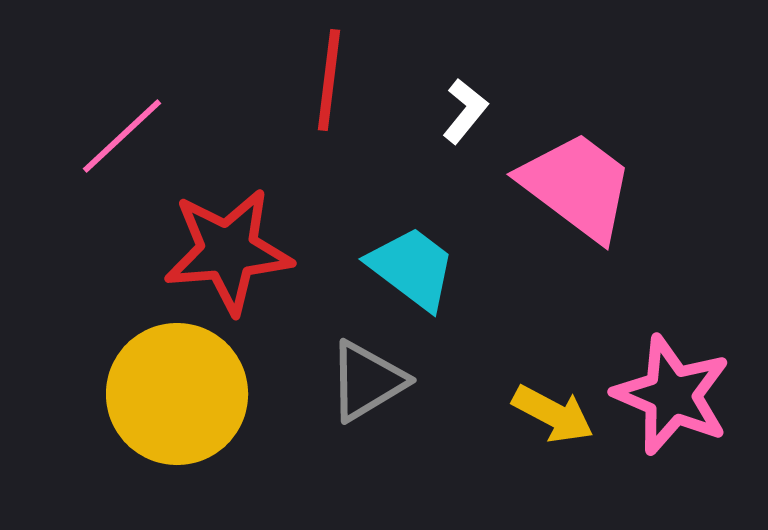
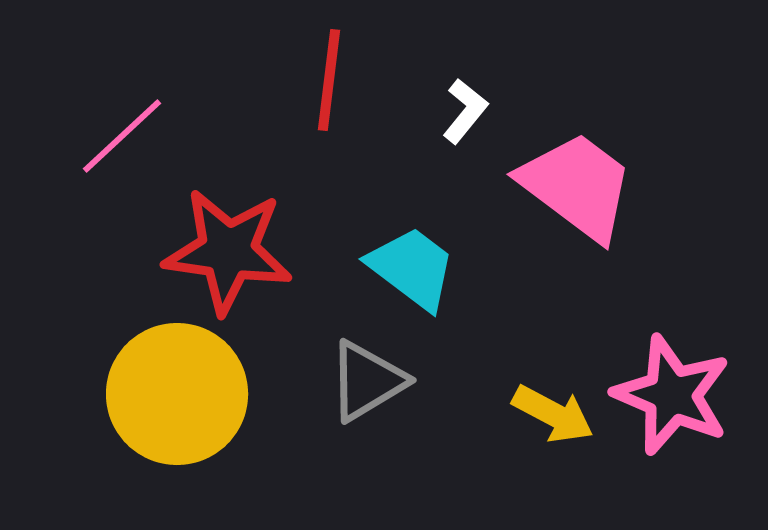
red star: rotated 13 degrees clockwise
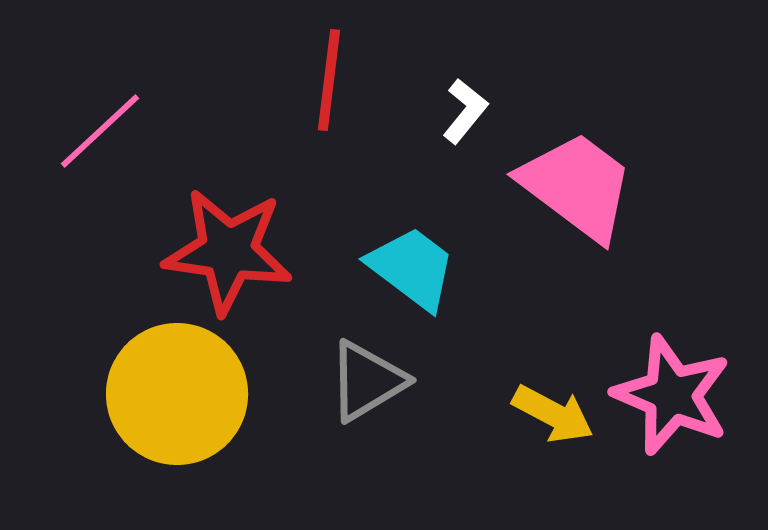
pink line: moved 22 px left, 5 px up
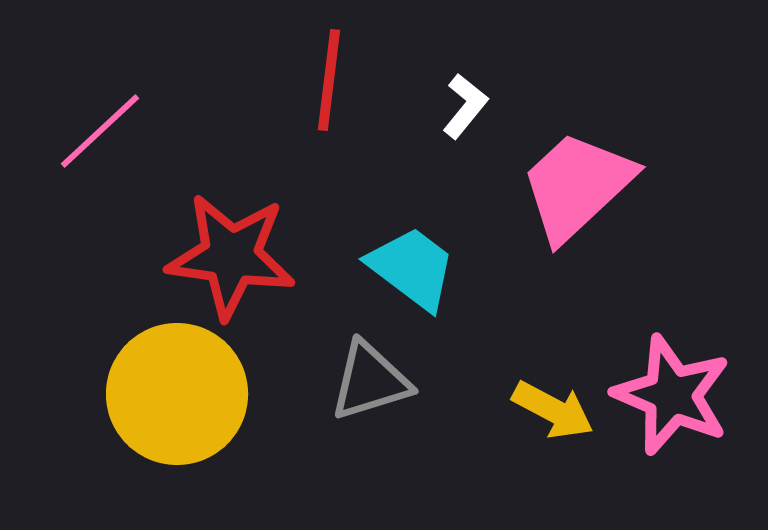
white L-shape: moved 5 px up
pink trapezoid: rotated 80 degrees counterclockwise
red star: moved 3 px right, 5 px down
gray triangle: moved 3 px right; rotated 14 degrees clockwise
yellow arrow: moved 4 px up
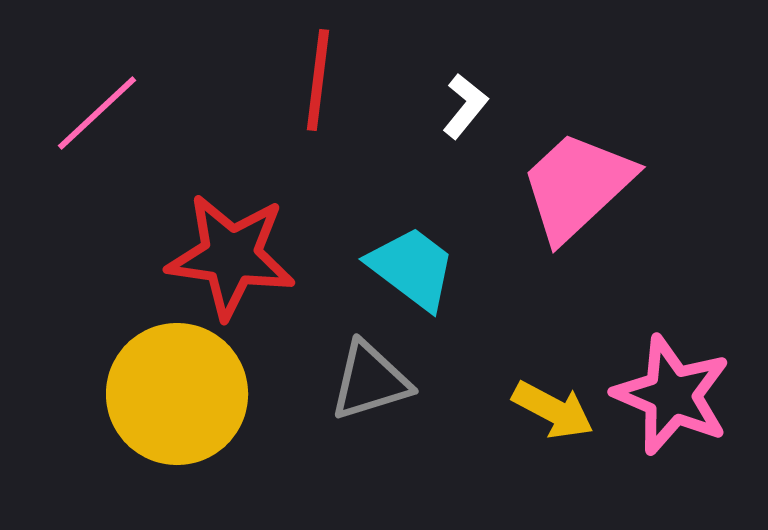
red line: moved 11 px left
pink line: moved 3 px left, 18 px up
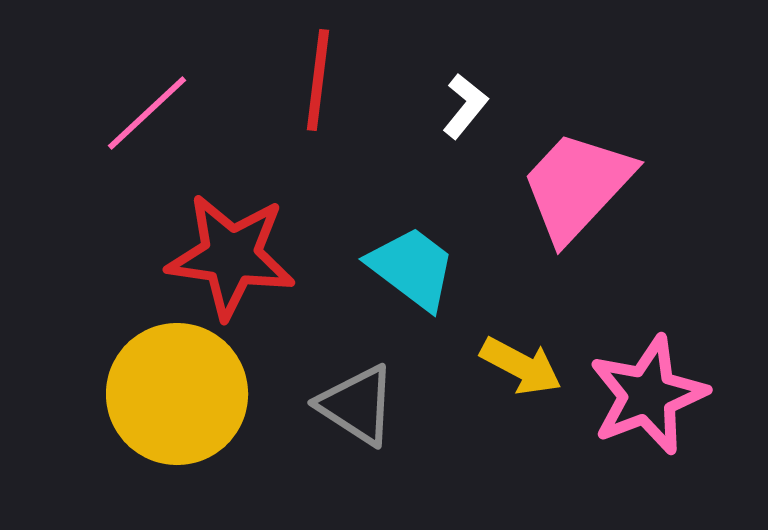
pink line: moved 50 px right
pink trapezoid: rotated 4 degrees counterclockwise
gray triangle: moved 13 px left, 24 px down; rotated 50 degrees clockwise
pink star: moved 24 px left; rotated 28 degrees clockwise
yellow arrow: moved 32 px left, 44 px up
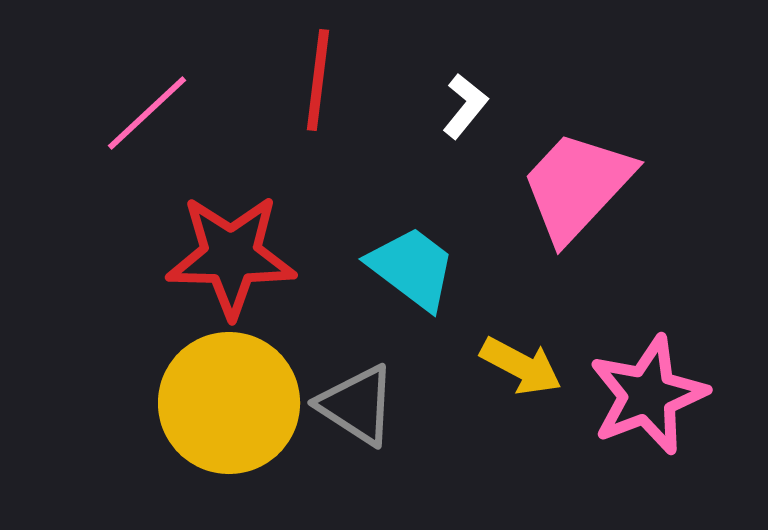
red star: rotated 7 degrees counterclockwise
yellow circle: moved 52 px right, 9 px down
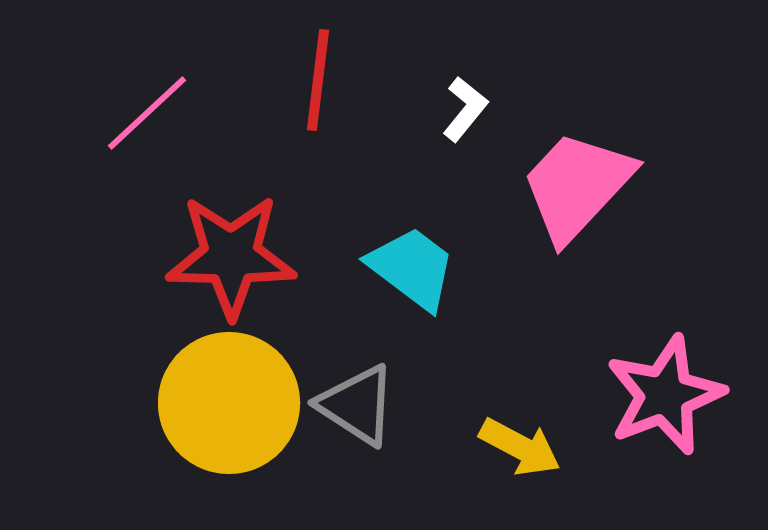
white L-shape: moved 3 px down
yellow arrow: moved 1 px left, 81 px down
pink star: moved 17 px right
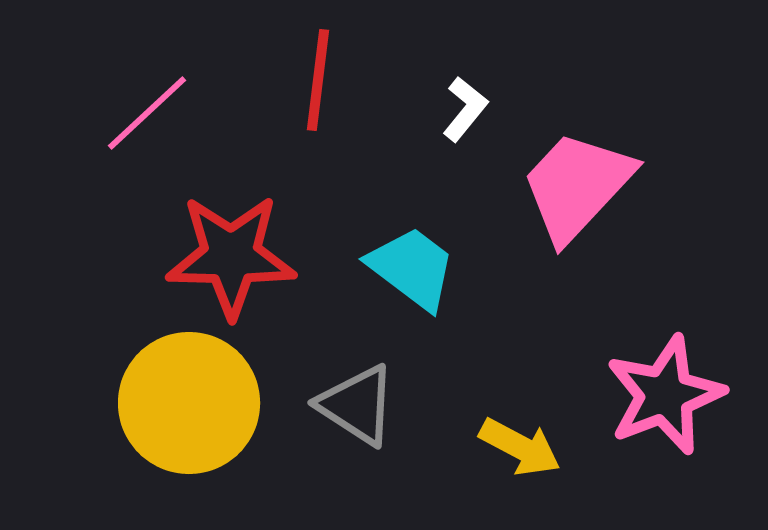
yellow circle: moved 40 px left
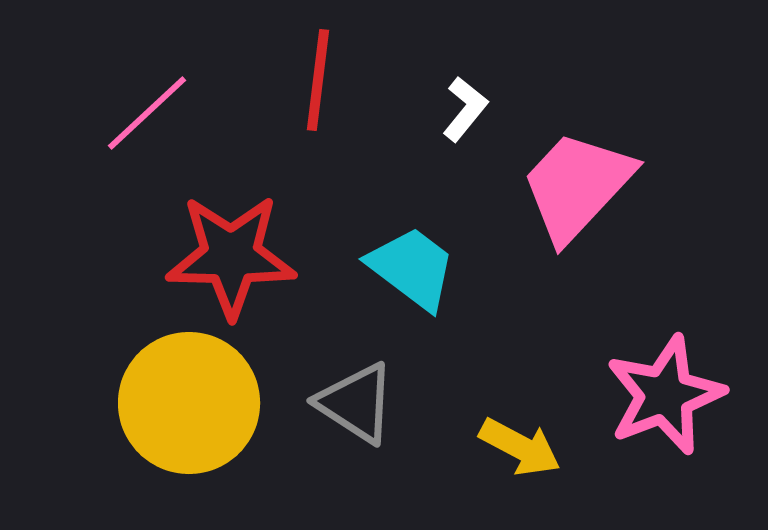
gray triangle: moved 1 px left, 2 px up
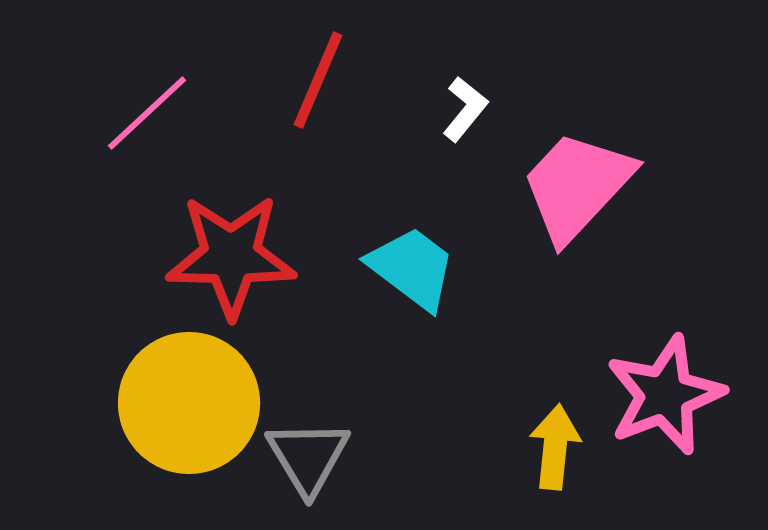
red line: rotated 16 degrees clockwise
gray triangle: moved 48 px left, 54 px down; rotated 26 degrees clockwise
yellow arrow: moved 35 px right; rotated 112 degrees counterclockwise
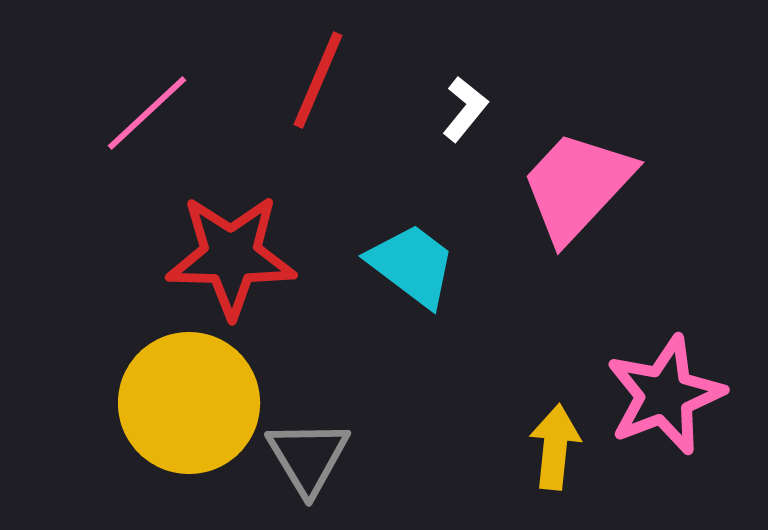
cyan trapezoid: moved 3 px up
